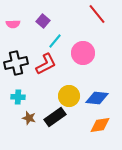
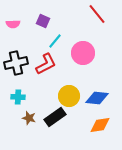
purple square: rotated 16 degrees counterclockwise
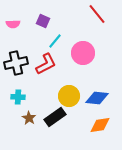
brown star: rotated 16 degrees clockwise
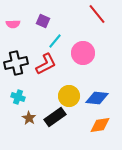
cyan cross: rotated 16 degrees clockwise
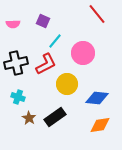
yellow circle: moved 2 px left, 12 px up
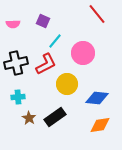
cyan cross: rotated 24 degrees counterclockwise
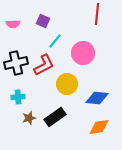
red line: rotated 45 degrees clockwise
red L-shape: moved 2 px left, 1 px down
brown star: rotated 24 degrees clockwise
orange diamond: moved 1 px left, 2 px down
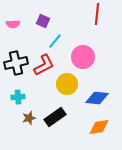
pink circle: moved 4 px down
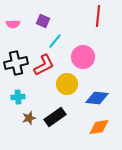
red line: moved 1 px right, 2 px down
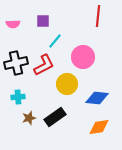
purple square: rotated 24 degrees counterclockwise
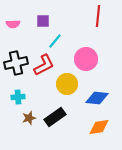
pink circle: moved 3 px right, 2 px down
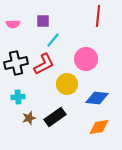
cyan line: moved 2 px left, 1 px up
red L-shape: moved 1 px up
